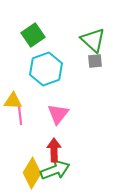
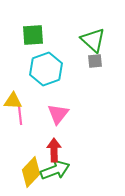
green square: rotated 30 degrees clockwise
yellow diamond: moved 1 px left, 1 px up; rotated 12 degrees clockwise
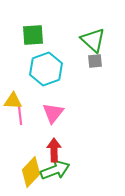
pink triangle: moved 5 px left, 1 px up
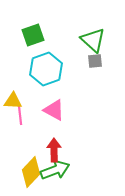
green square: rotated 15 degrees counterclockwise
pink triangle: moved 1 px right, 3 px up; rotated 40 degrees counterclockwise
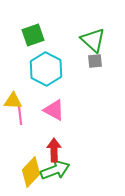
cyan hexagon: rotated 12 degrees counterclockwise
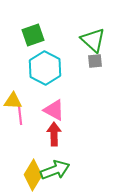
cyan hexagon: moved 1 px left, 1 px up
red arrow: moved 16 px up
yellow diamond: moved 2 px right, 3 px down; rotated 12 degrees counterclockwise
